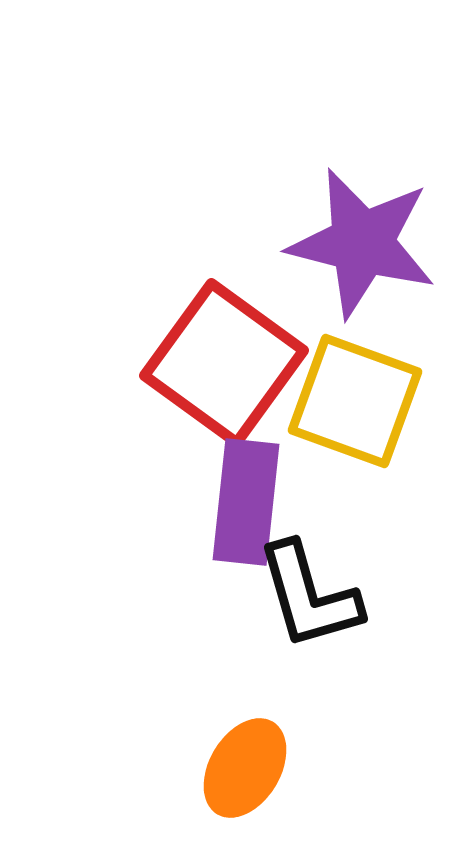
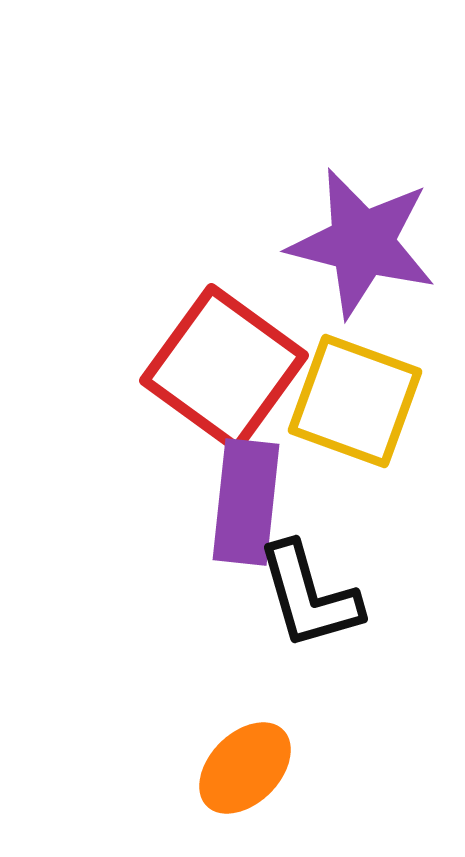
red square: moved 5 px down
orange ellipse: rotated 14 degrees clockwise
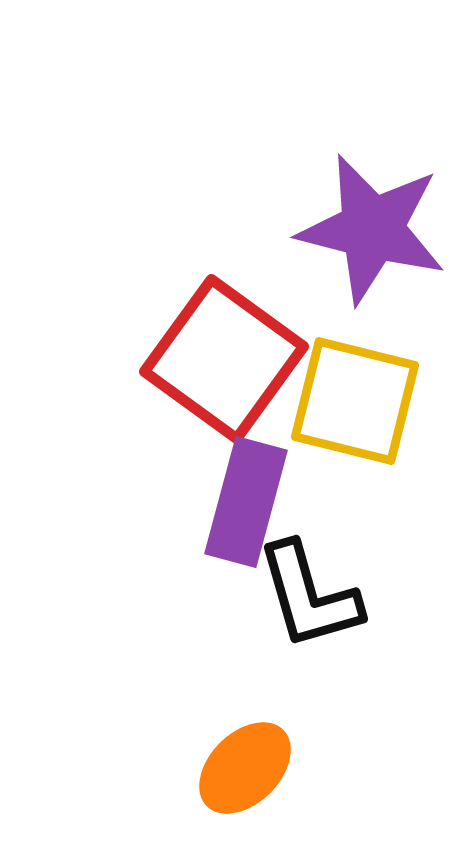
purple star: moved 10 px right, 14 px up
red square: moved 9 px up
yellow square: rotated 6 degrees counterclockwise
purple rectangle: rotated 9 degrees clockwise
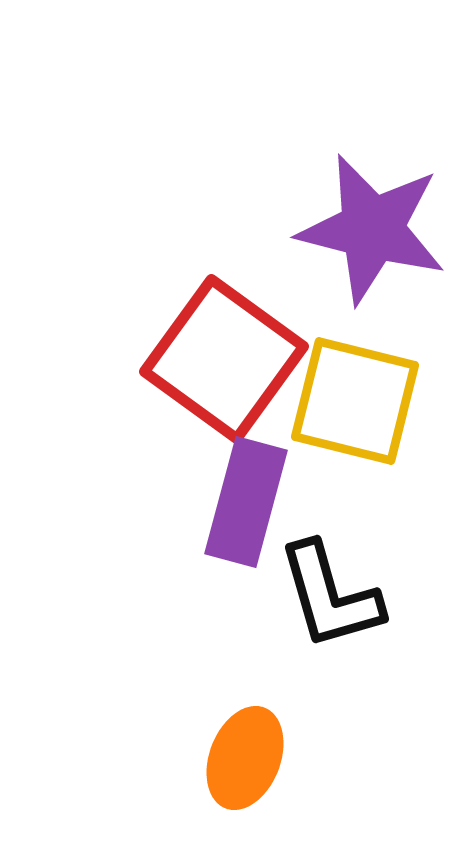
black L-shape: moved 21 px right
orange ellipse: moved 10 px up; rotated 24 degrees counterclockwise
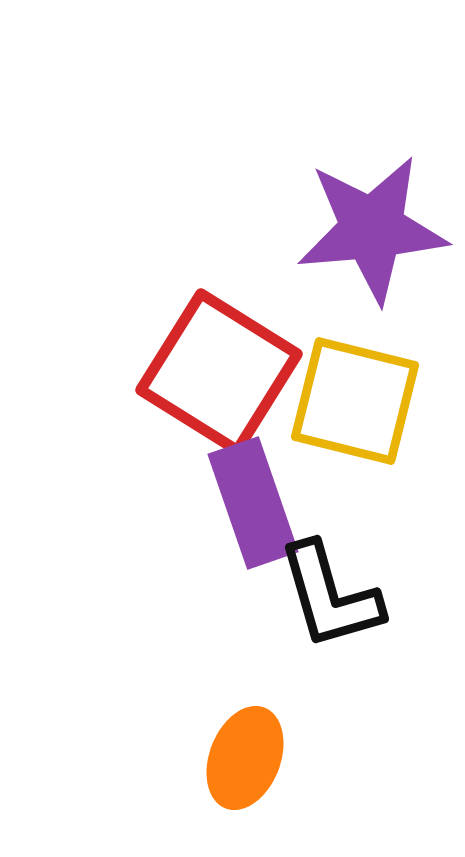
purple star: rotated 19 degrees counterclockwise
red square: moved 5 px left, 13 px down; rotated 4 degrees counterclockwise
purple rectangle: moved 7 px right, 1 px down; rotated 34 degrees counterclockwise
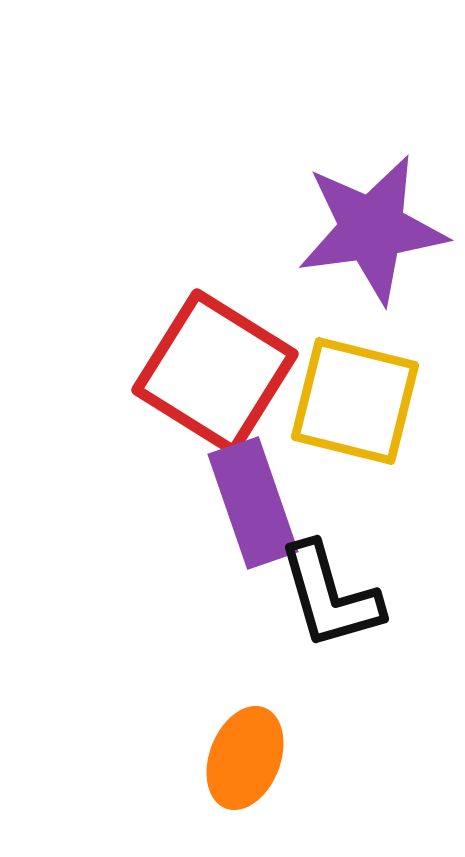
purple star: rotated 3 degrees counterclockwise
red square: moved 4 px left
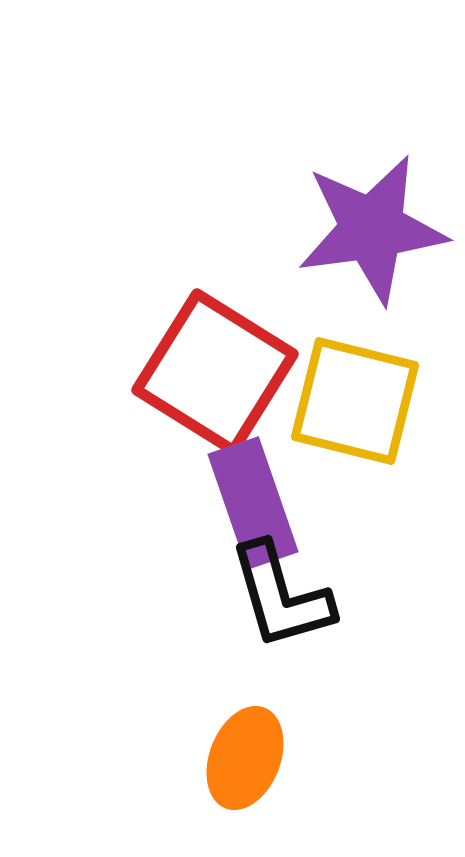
black L-shape: moved 49 px left
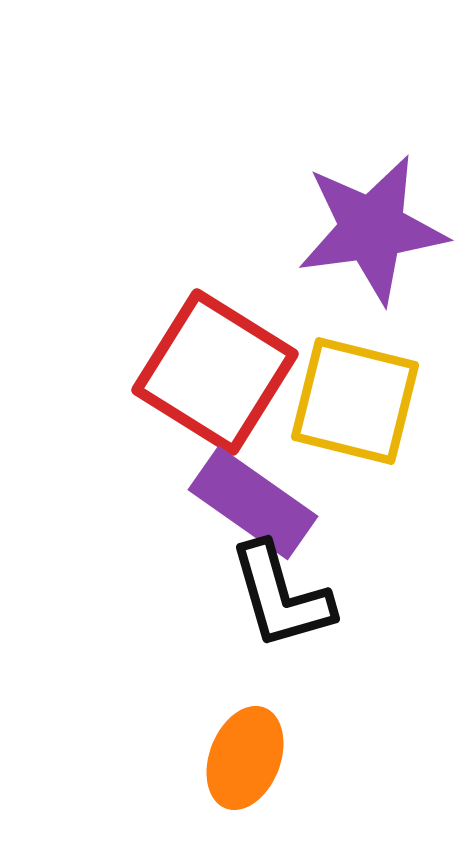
purple rectangle: rotated 36 degrees counterclockwise
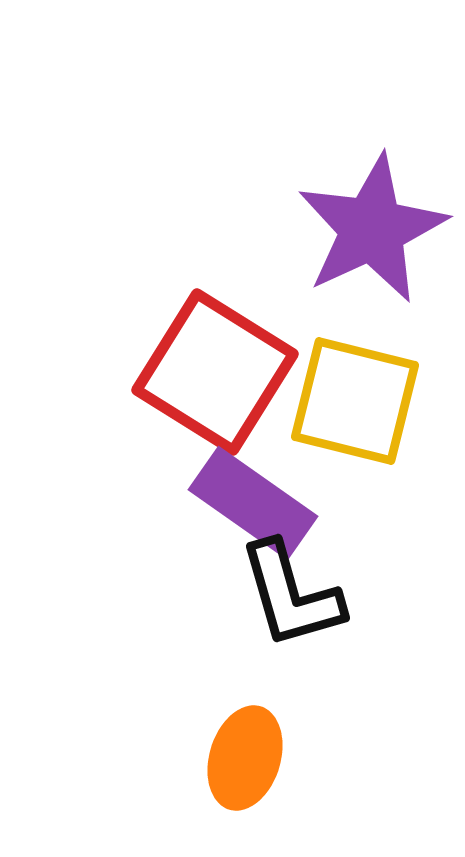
purple star: rotated 17 degrees counterclockwise
black L-shape: moved 10 px right, 1 px up
orange ellipse: rotated 4 degrees counterclockwise
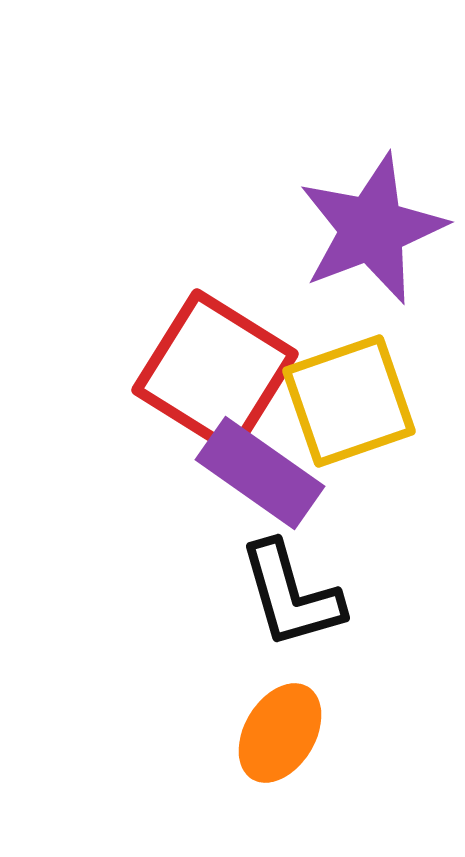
purple star: rotated 4 degrees clockwise
yellow square: moved 6 px left; rotated 33 degrees counterclockwise
purple rectangle: moved 7 px right, 30 px up
orange ellipse: moved 35 px right, 25 px up; rotated 14 degrees clockwise
